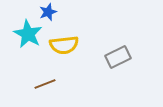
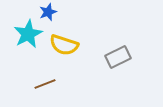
cyan star: rotated 16 degrees clockwise
yellow semicircle: rotated 24 degrees clockwise
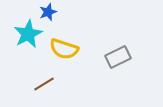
yellow semicircle: moved 4 px down
brown line: moved 1 px left; rotated 10 degrees counterclockwise
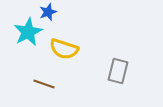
cyan star: moved 2 px up
gray rectangle: moved 14 px down; rotated 50 degrees counterclockwise
brown line: rotated 50 degrees clockwise
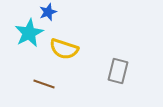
cyan star: moved 1 px right, 1 px down
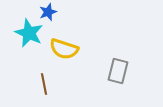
cyan star: rotated 20 degrees counterclockwise
brown line: rotated 60 degrees clockwise
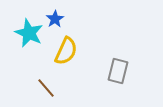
blue star: moved 7 px right, 7 px down; rotated 12 degrees counterclockwise
yellow semicircle: moved 2 px right, 2 px down; rotated 84 degrees counterclockwise
brown line: moved 2 px right, 4 px down; rotated 30 degrees counterclockwise
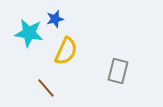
blue star: rotated 18 degrees clockwise
cyan star: rotated 16 degrees counterclockwise
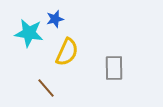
yellow semicircle: moved 1 px right, 1 px down
gray rectangle: moved 4 px left, 3 px up; rotated 15 degrees counterclockwise
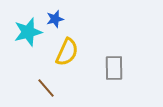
cyan star: moved 1 px left, 1 px up; rotated 24 degrees counterclockwise
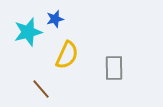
yellow semicircle: moved 3 px down
brown line: moved 5 px left, 1 px down
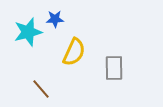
blue star: rotated 12 degrees clockwise
yellow semicircle: moved 7 px right, 3 px up
